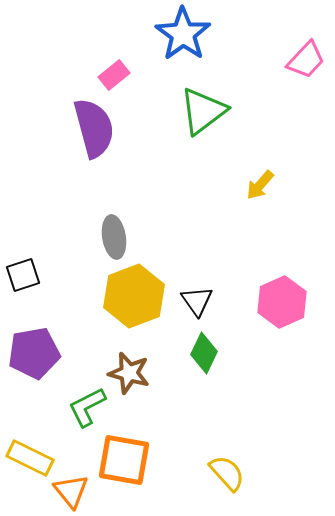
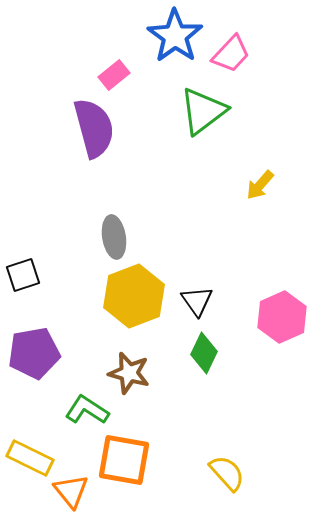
blue star: moved 8 px left, 2 px down
pink trapezoid: moved 75 px left, 6 px up
pink hexagon: moved 15 px down
green L-shape: moved 3 px down; rotated 60 degrees clockwise
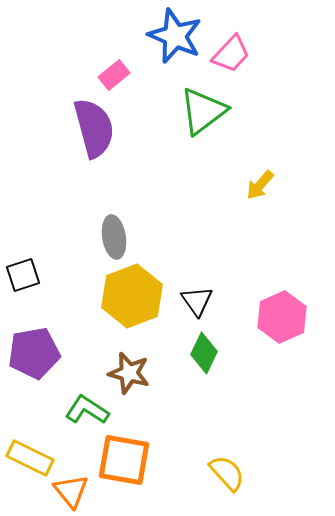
blue star: rotated 12 degrees counterclockwise
yellow hexagon: moved 2 px left
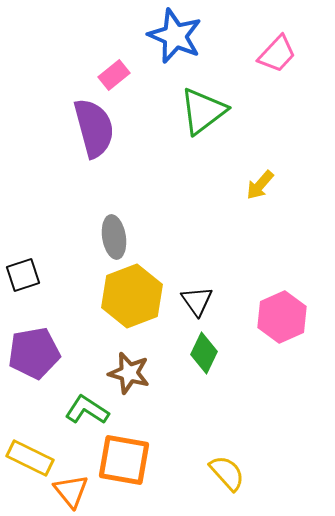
pink trapezoid: moved 46 px right
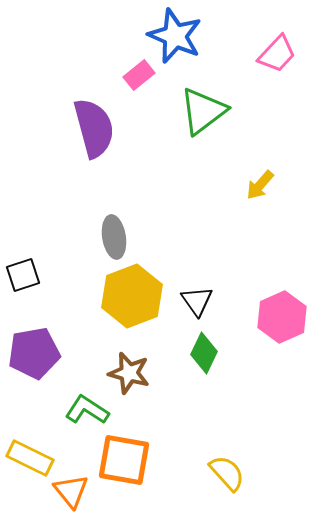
pink rectangle: moved 25 px right
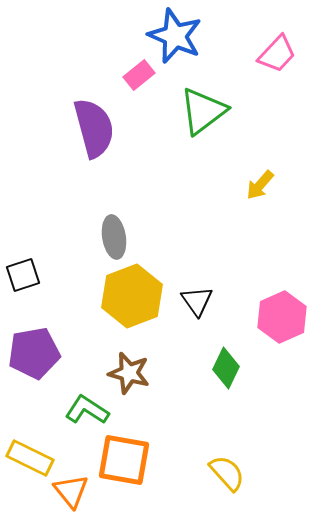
green diamond: moved 22 px right, 15 px down
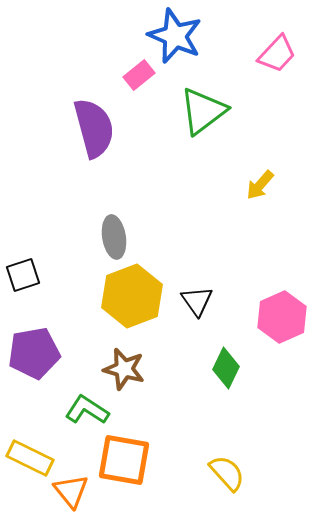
brown star: moved 5 px left, 4 px up
